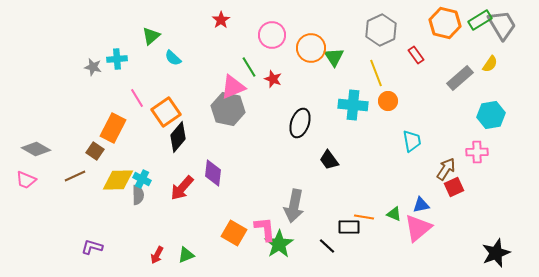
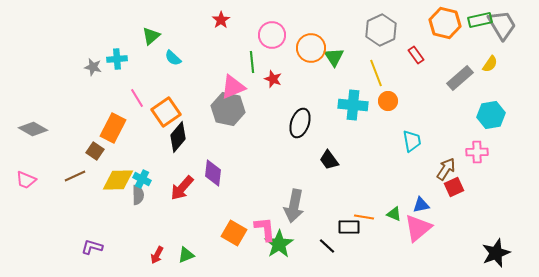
green rectangle at (480, 20): rotated 20 degrees clockwise
green line at (249, 67): moved 3 px right, 5 px up; rotated 25 degrees clockwise
gray diamond at (36, 149): moved 3 px left, 20 px up
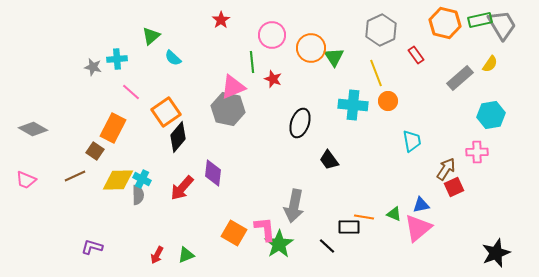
pink line at (137, 98): moved 6 px left, 6 px up; rotated 18 degrees counterclockwise
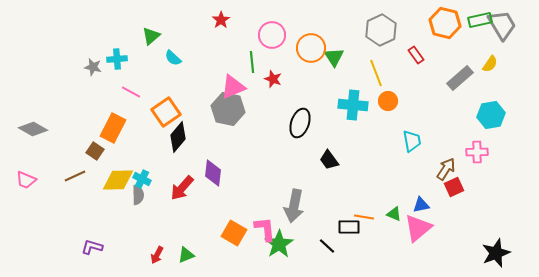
pink line at (131, 92): rotated 12 degrees counterclockwise
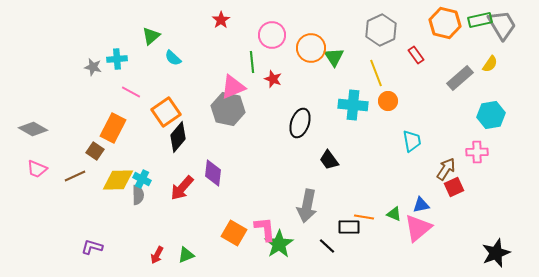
pink trapezoid at (26, 180): moved 11 px right, 11 px up
gray arrow at (294, 206): moved 13 px right
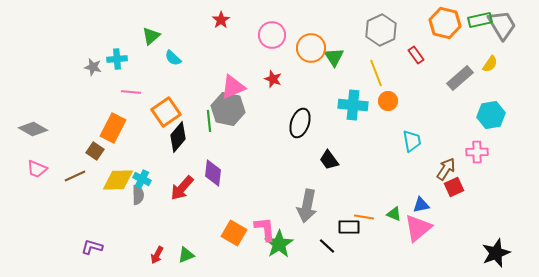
green line at (252, 62): moved 43 px left, 59 px down
pink line at (131, 92): rotated 24 degrees counterclockwise
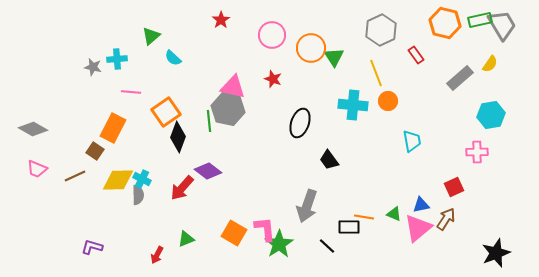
pink triangle at (233, 87): rotated 36 degrees clockwise
black diamond at (178, 137): rotated 20 degrees counterclockwise
brown arrow at (446, 169): moved 50 px down
purple diamond at (213, 173): moved 5 px left, 2 px up; rotated 60 degrees counterclockwise
gray arrow at (307, 206): rotated 8 degrees clockwise
green triangle at (186, 255): moved 16 px up
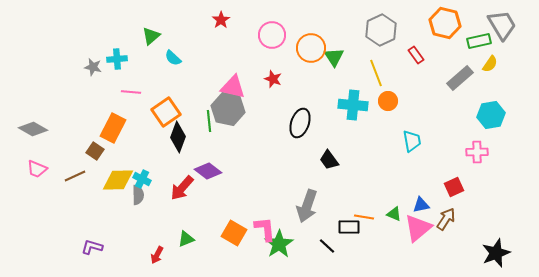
green rectangle at (480, 20): moved 1 px left, 21 px down
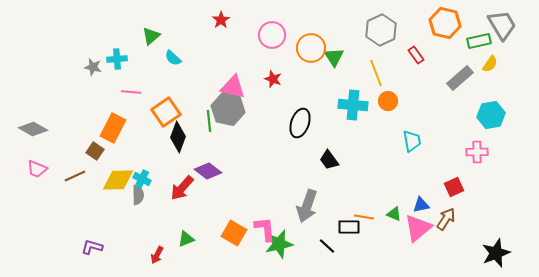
green star at (279, 244): rotated 20 degrees clockwise
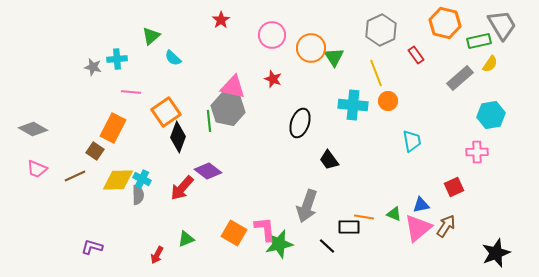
brown arrow at (446, 219): moved 7 px down
